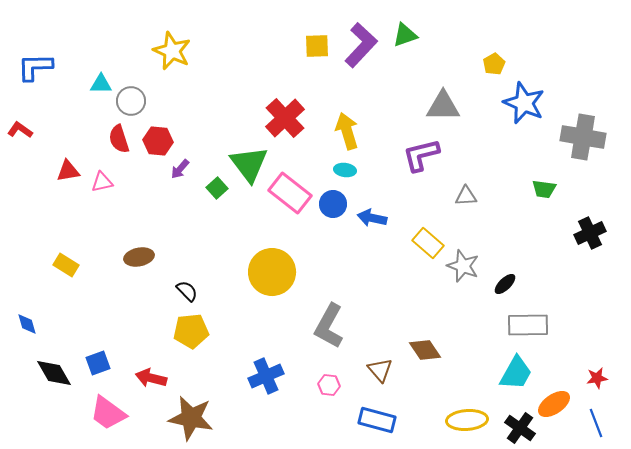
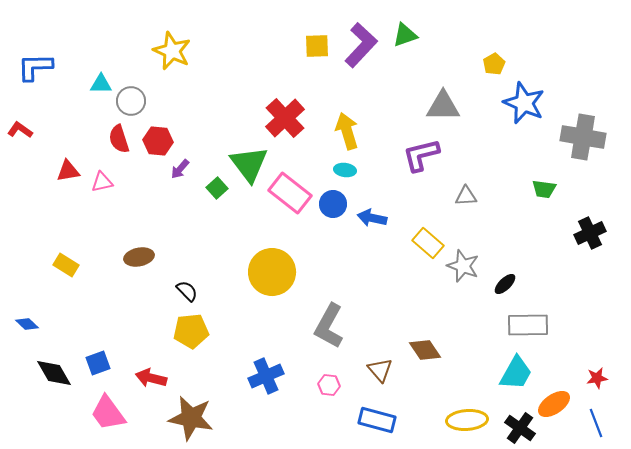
blue diamond at (27, 324): rotated 30 degrees counterclockwise
pink trapezoid at (108, 413): rotated 18 degrees clockwise
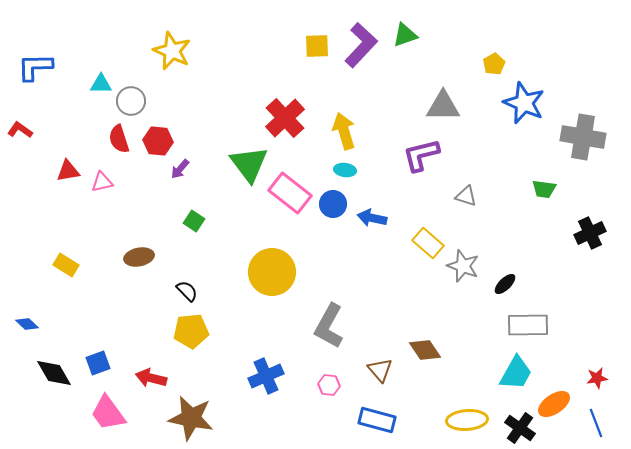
yellow arrow at (347, 131): moved 3 px left
green square at (217, 188): moved 23 px left, 33 px down; rotated 15 degrees counterclockwise
gray triangle at (466, 196): rotated 20 degrees clockwise
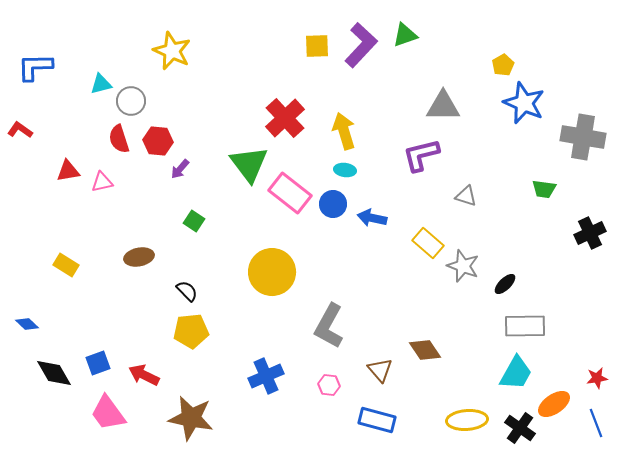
yellow pentagon at (494, 64): moved 9 px right, 1 px down
cyan triangle at (101, 84): rotated 15 degrees counterclockwise
gray rectangle at (528, 325): moved 3 px left, 1 px down
red arrow at (151, 378): moved 7 px left, 3 px up; rotated 12 degrees clockwise
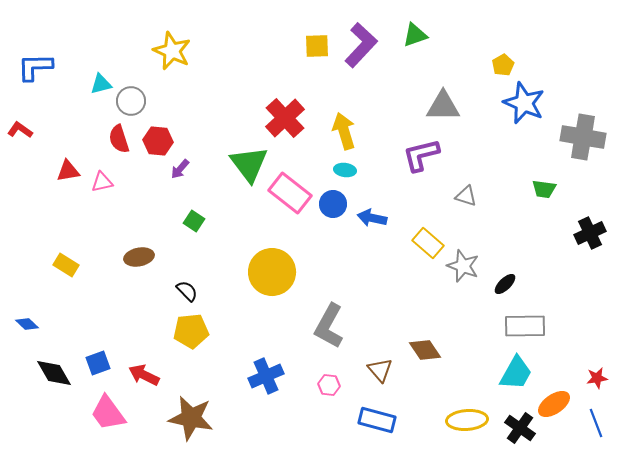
green triangle at (405, 35): moved 10 px right
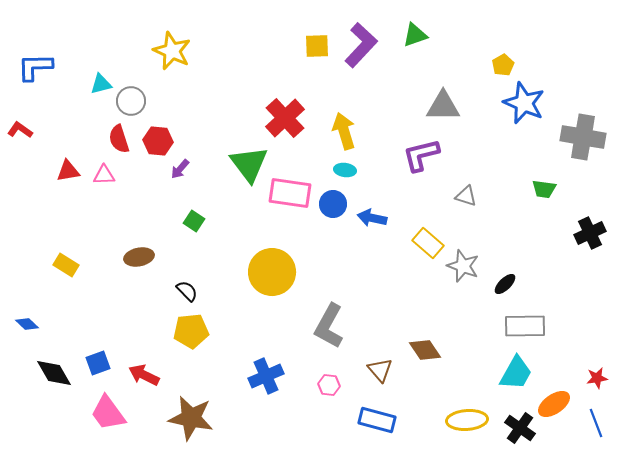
pink triangle at (102, 182): moved 2 px right, 7 px up; rotated 10 degrees clockwise
pink rectangle at (290, 193): rotated 30 degrees counterclockwise
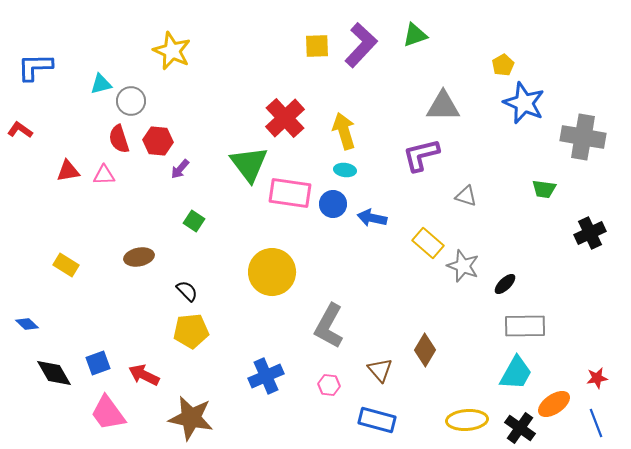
brown diamond at (425, 350): rotated 64 degrees clockwise
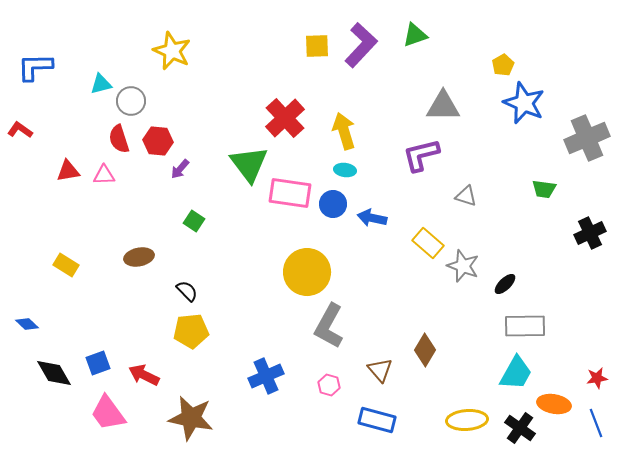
gray cross at (583, 137): moved 4 px right, 1 px down; rotated 33 degrees counterclockwise
yellow circle at (272, 272): moved 35 px right
pink hexagon at (329, 385): rotated 10 degrees clockwise
orange ellipse at (554, 404): rotated 44 degrees clockwise
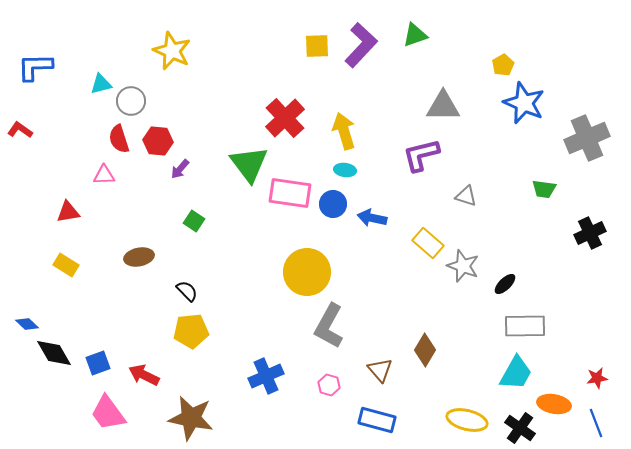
red triangle at (68, 171): moved 41 px down
black diamond at (54, 373): moved 20 px up
yellow ellipse at (467, 420): rotated 18 degrees clockwise
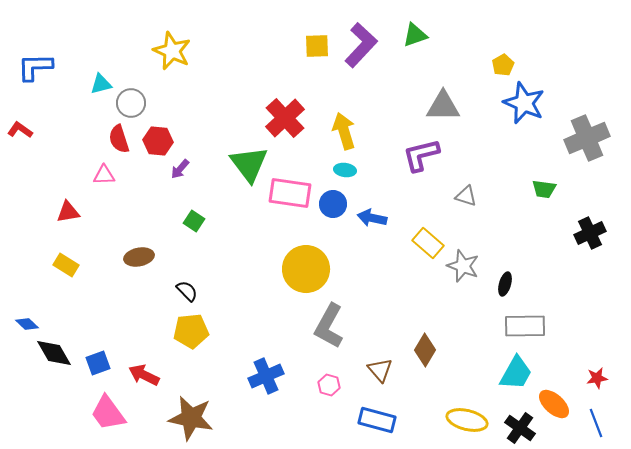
gray circle at (131, 101): moved 2 px down
yellow circle at (307, 272): moved 1 px left, 3 px up
black ellipse at (505, 284): rotated 30 degrees counterclockwise
orange ellipse at (554, 404): rotated 32 degrees clockwise
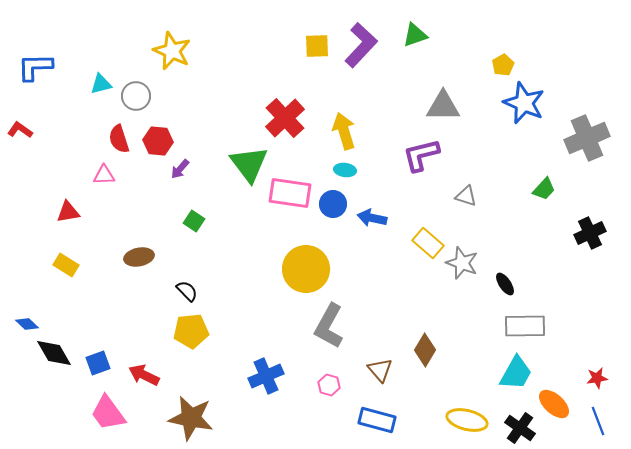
gray circle at (131, 103): moved 5 px right, 7 px up
green trapezoid at (544, 189): rotated 55 degrees counterclockwise
gray star at (463, 266): moved 1 px left, 3 px up
black ellipse at (505, 284): rotated 50 degrees counterclockwise
blue line at (596, 423): moved 2 px right, 2 px up
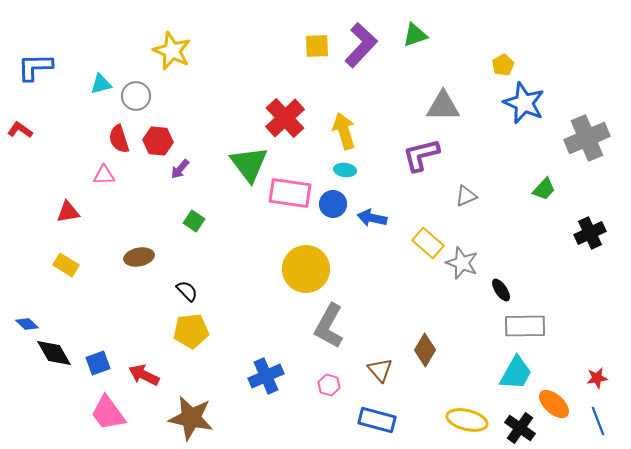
gray triangle at (466, 196): rotated 40 degrees counterclockwise
black ellipse at (505, 284): moved 4 px left, 6 px down
